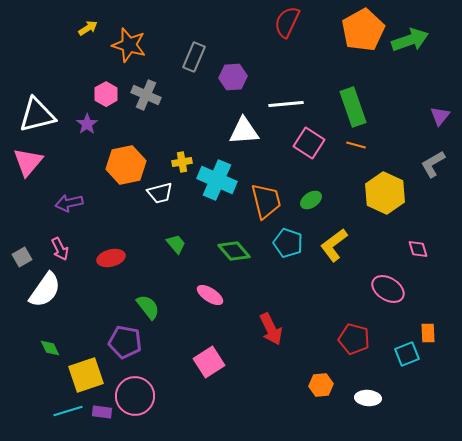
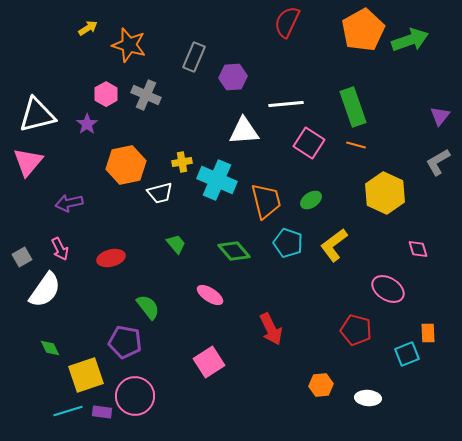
gray L-shape at (433, 164): moved 5 px right, 2 px up
red pentagon at (354, 339): moved 2 px right, 9 px up
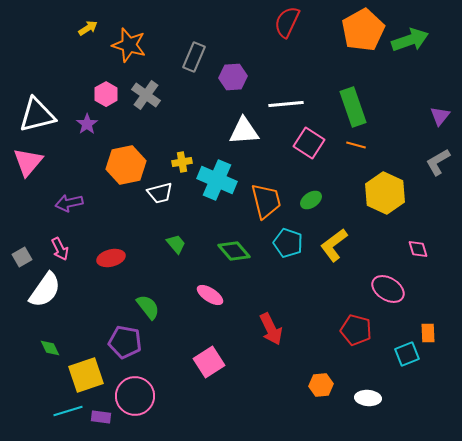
gray cross at (146, 95): rotated 12 degrees clockwise
purple rectangle at (102, 412): moved 1 px left, 5 px down
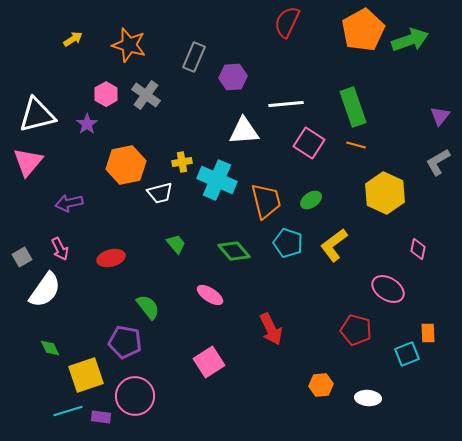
yellow arrow at (88, 28): moved 15 px left, 11 px down
pink diamond at (418, 249): rotated 30 degrees clockwise
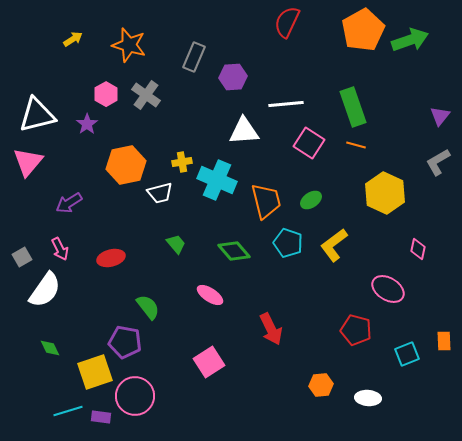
purple arrow at (69, 203): rotated 20 degrees counterclockwise
orange rectangle at (428, 333): moved 16 px right, 8 px down
yellow square at (86, 375): moved 9 px right, 3 px up
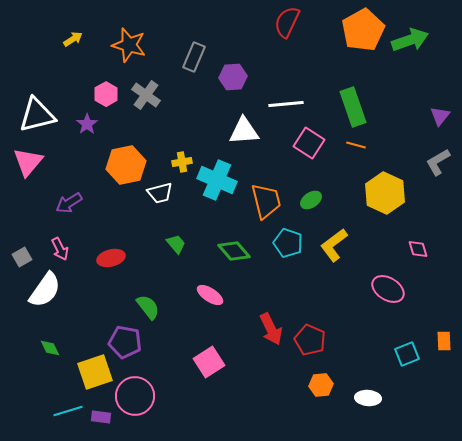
pink diamond at (418, 249): rotated 30 degrees counterclockwise
red pentagon at (356, 330): moved 46 px left, 10 px down; rotated 8 degrees clockwise
